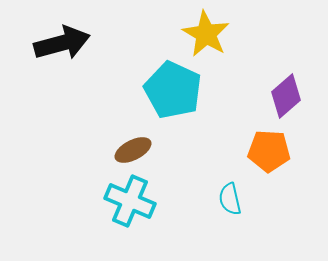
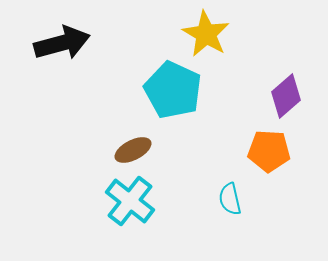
cyan cross: rotated 15 degrees clockwise
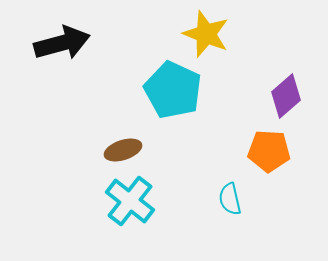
yellow star: rotated 9 degrees counterclockwise
brown ellipse: moved 10 px left; rotated 9 degrees clockwise
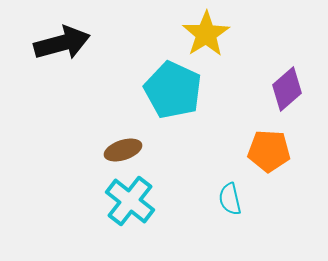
yellow star: rotated 18 degrees clockwise
purple diamond: moved 1 px right, 7 px up
